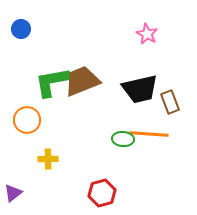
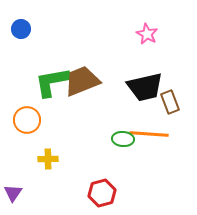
black trapezoid: moved 5 px right, 2 px up
purple triangle: rotated 18 degrees counterclockwise
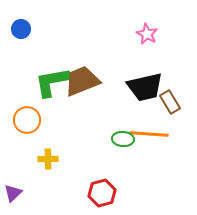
brown rectangle: rotated 10 degrees counterclockwise
purple triangle: rotated 12 degrees clockwise
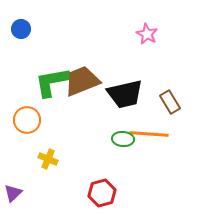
black trapezoid: moved 20 px left, 7 px down
yellow cross: rotated 24 degrees clockwise
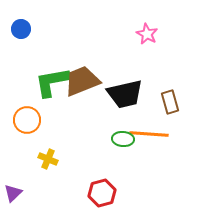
brown rectangle: rotated 15 degrees clockwise
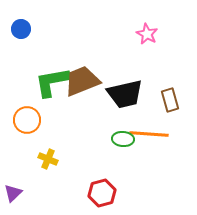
brown rectangle: moved 2 px up
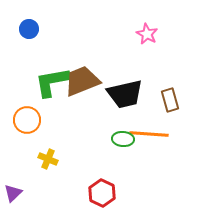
blue circle: moved 8 px right
red hexagon: rotated 20 degrees counterclockwise
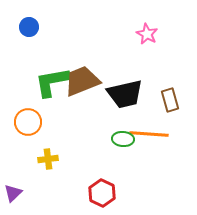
blue circle: moved 2 px up
orange circle: moved 1 px right, 2 px down
yellow cross: rotated 30 degrees counterclockwise
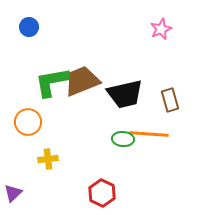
pink star: moved 14 px right, 5 px up; rotated 20 degrees clockwise
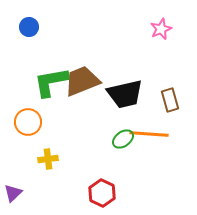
green L-shape: moved 1 px left
green ellipse: rotated 40 degrees counterclockwise
